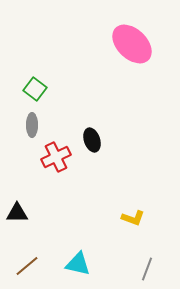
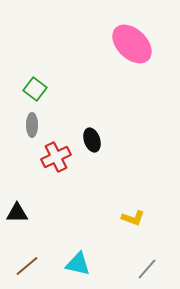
gray line: rotated 20 degrees clockwise
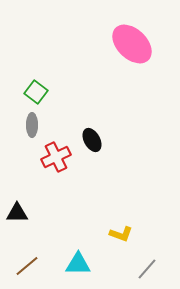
green square: moved 1 px right, 3 px down
black ellipse: rotated 10 degrees counterclockwise
yellow L-shape: moved 12 px left, 16 px down
cyan triangle: rotated 12 degrees counterclockwise
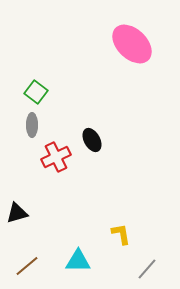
black triangle: rotated 15 degrees counterclockwise
yellow L-shape: rotated 120 degrees counterclockwise
cyan triangle: moved 3 px up
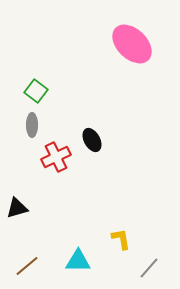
green square: moved 1 px up
black triangle: moved 5 px up
yellow L-shape: moved 5 px down
gray line: moved 2 px right, 1 px up
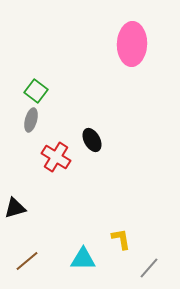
pink ellipse: rotated 48 degrees clockwise
gray ellipse: moved 1 px left, 5 px up; rotated 15 degrees clockwise
red cross: rotated 32 degrees counterclockwise
black triangle: moved 2 px left
cyan triangle: moved 5 px right, 2 px up
brown line: moved 5 px up
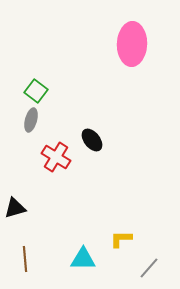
black ellipse: rotated 10 degrees counterclockwise
yellow L-shape: rotated 80 degrees counterclockwise
brown line: moved 2 px left, 2 px up; rotated 55 degrees counterclockwise
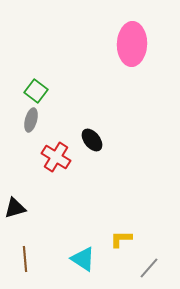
cyan triangle: rotated 32 degrees clockwise
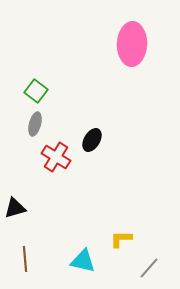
gray ellipse: moved 4 px right, 4 px down
black ellipse: rotated 70 degrees clockwise
cyan triangle: moved 2 px down; rotated 20 degrees counterclockwise
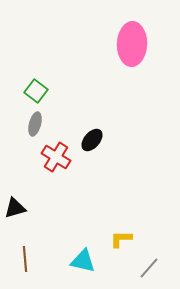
black ellipse: rotated 10 degrees clockwise
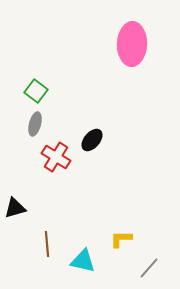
brown line: moved 22 px right, 15 px up
